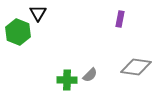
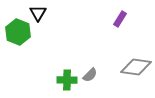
purple rectangle: rotated 21 degrees clockwise
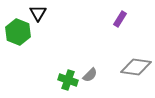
green cross: moved 1 px right; rotated 18 degrees clockwise
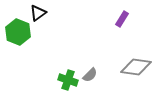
black triangle: rotated 24 degrees clockwise
purple rectangle: moved 2 px right
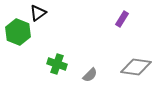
green cross: moved 11 px left, 16 px up
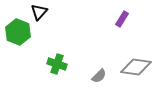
black triangle: moved 1 px right, 1 px up; rotated 12 degrees counterclockwise
gray semicircle: moved 9 px right, 1 px down
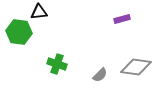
black triangle: rotated 42 degrees clockwise
purple rectangle: rotated 42 degrees clockwise
green hexagon: moved 1 px right; rotated 15 degrees counterclockwise
gray semicircle: moved 1 px right, 1 px up
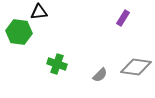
purple rectangle: moved 1 px right, 1 px up; rotated 42 degrees counterclockwise
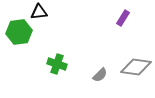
green hexagon: rotated 15 degrees counterclockwise
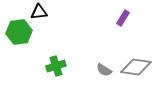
green cross: moved 1 px left, 2 px down; rotated 36 degrees counterclockwise
gray semicircle: moved 4 px right, 5 px up; rotated 77 degrees clockwise
